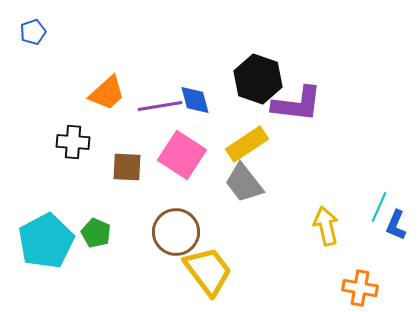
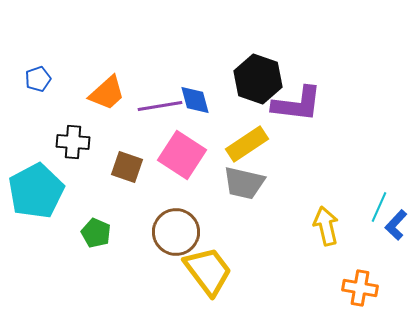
blue pentagon: moved 5 px right, 47 px down
brown square: rotated 16 degrees clockwise
gray trapezoid: rotated 39 degrees counterclockwise
blue L-shape: rotated 20 degrees clockwise
cyan pentagon: moved 10 px left, 50 px up
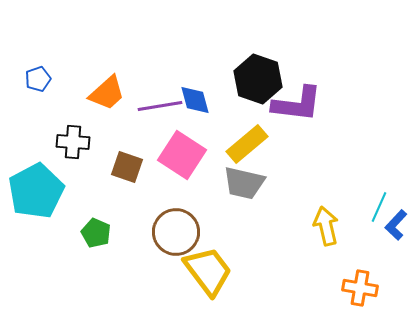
yellow rectangle: rotated 6 degrees counterclockwise
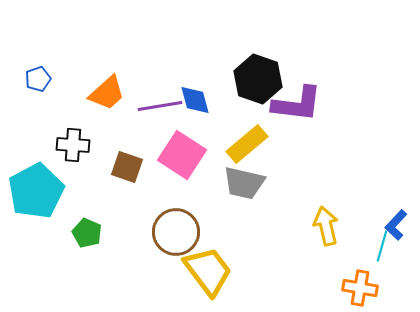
black cross: moved 3 px down
cyan line: moved 3 px right, 39 px down; rotated 8 degrees counterclockwise
green pentagon: moved 9 px left
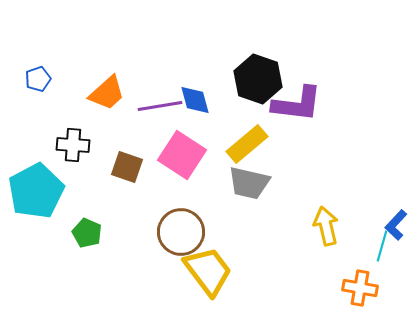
gray trapezoid: moved 5 px right
brown circle: moved 5 px right
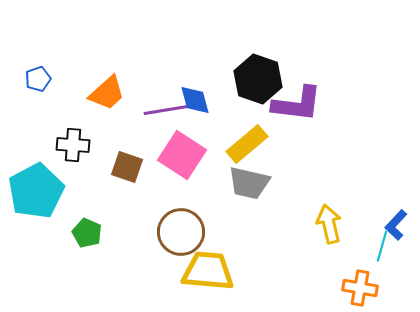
purple line: moved 6 px right, 4 px down
yellow arrow: moved 3 px right, 2 px up
yellow trapezoid: rotated 48 degrees counterclockwise
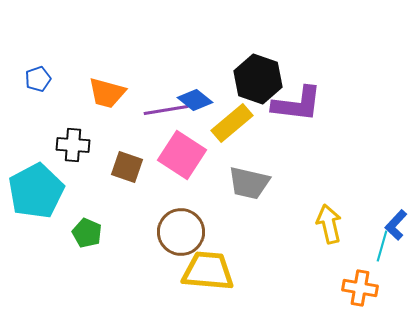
orange trapezoid: rotated 57 degrees clockwise
blue diamond: rotated 36 degrees counterclockwise
yellow rectangle: moved 15 px left, 21 px up
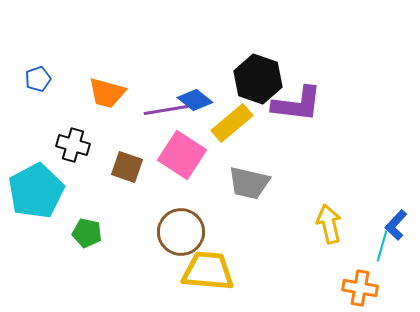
black cross: rotated 12 degrees clockwise
green pentagon: rotated 12 degrees counterclockwise
